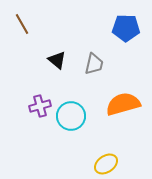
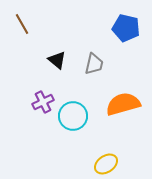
blue pentagon: rotated 12 degrees clockwise
purple cross: moved 3 px right, 4 px up; rotated 10 degrees counterclockwise
cyan circle: moved 2 px right
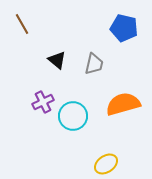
blue pentagon: moved 2 px left
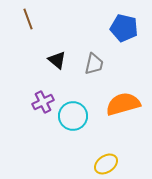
brown line: moved 6 px right, 5 px up; rotated 10 degrees clockwise
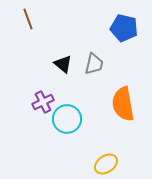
black triangle: moved 6 px right, 4 px down
orange semicircle: rotated 84 degrees counterclockwise
cyan circle: moved 6 px left, 3 px down
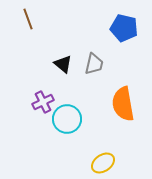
yellow ellipse: moved 3 px left, 1 px up
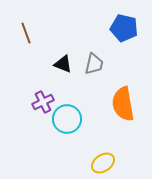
brown line: moved 2 px left, 14 px down
black triangle: rotated 18 degrees counterclockwise
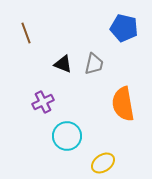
cyan circle: moved 17 px down
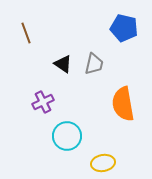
black triangle: rotated 12 degrees clockwise
yellow ellipse: rotated 25 degrees clockwise
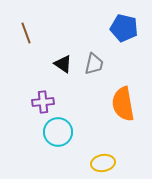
purple cross: rotated 20 degrees clockwise
cyan circle: moved 9 px left, 4 px up
